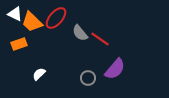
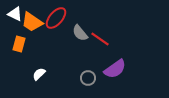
orange trapezoid: rotated 10 degrees counterclockwise
orange rectangle: rotated 56 degrees counterclockwise
purple semicircle: rotated 15 degrees clockwise
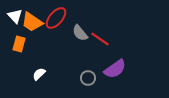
white triangle: moved 2 px down; rotated 21 degrees clockwise
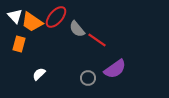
red ellipse: moved 1 px up
gray semicircle: moved 3 px left, 4 px up
red line: moved 3 px left, 1 px down
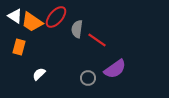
white triangle: rotated 14 degrees counterclockwise
gray semicircle: rotated 48 degrees clockwise
orange rectangle: moved 3 px down
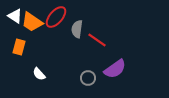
white semicircle: rotated 88 degrees counterclockwise
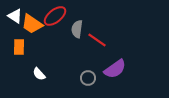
red ellipse: moved 1 px left, 1 px up; rotated 10 degrees clockwise
orange trapezoid: moved 2 px down
orange rectangle: rotated 14 degrees counterclockwise
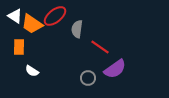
red line: moved 3 px right, 7 px down
white semicircle: moved 7 px left, 3 px up; rotated 16 degrees counterclockwise
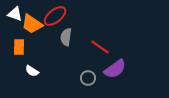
white triangle: moved 2 px up; rotated 14 degrees counterclockwise
gray semicircle: moved 11 px left, 8 px down
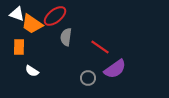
white triangle: moved 2 px right
